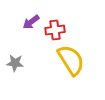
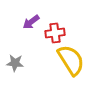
red cross: moved 3 px down
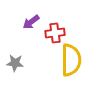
yellow semicircle: rotated 32 degrees clockwise
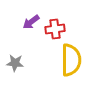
red cross: moved 4 px up
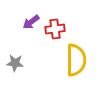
yellow semicircle: moved 5 px right
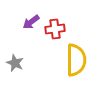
gray star: rotated 18 degrees clockwise
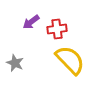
red cross: moved 2 px right
yellow semicircle: moved 6 px left; rotated 44 degrees counterclockwise
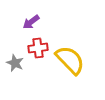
red cross: moved 19 px left, 19 px down
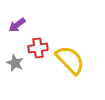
purple arrow: moved 14 px left, 3 px down
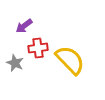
purple arrow: moved 7 px right, 1 px down
